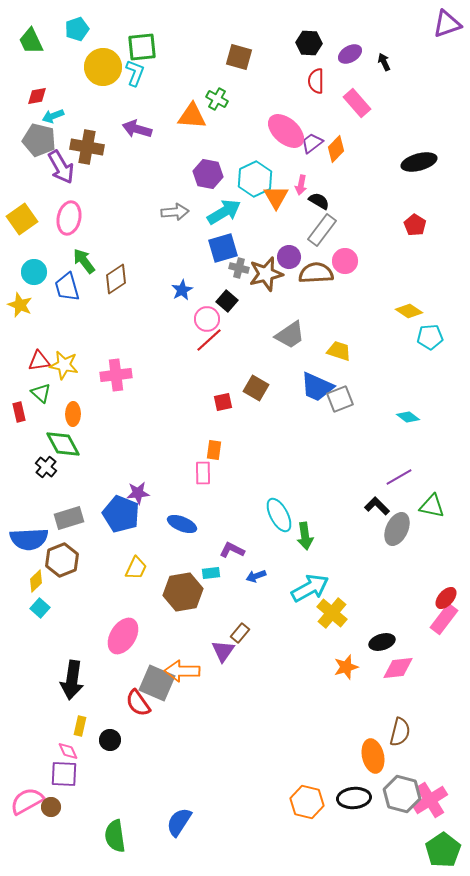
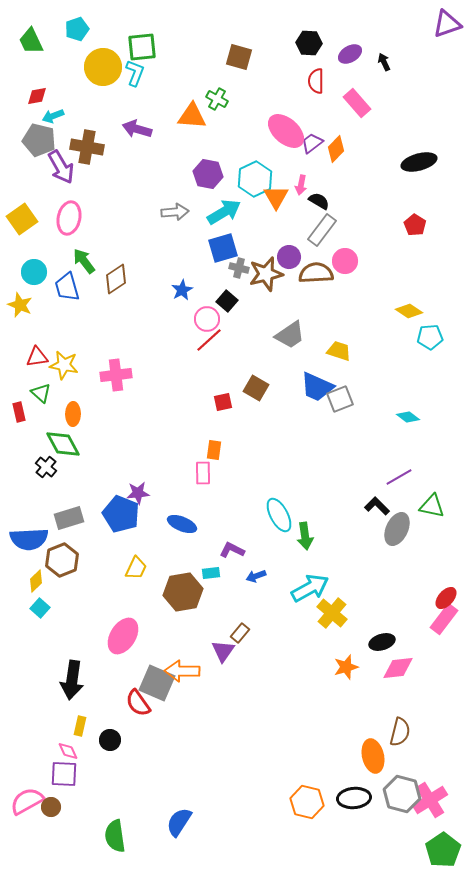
red triangle at (39, 361): moved 2 px left, 4 px up
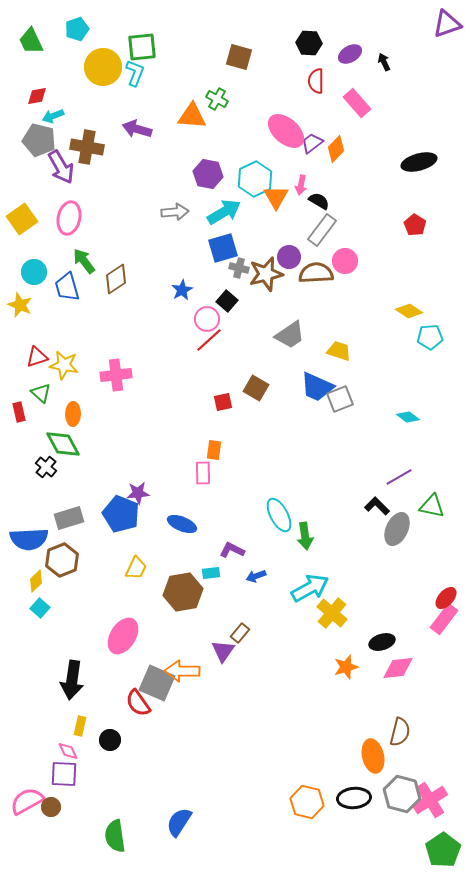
red triangle at (37, 357): rotated 10 degrees counterclockwise
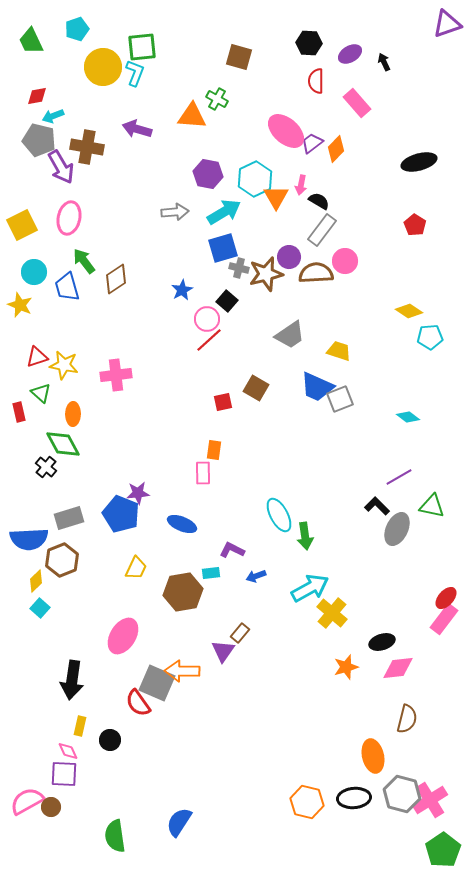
yellow square at (22, 219): moved 6 px down; rotated 8 degrees clockwise
brown semicircle at (400, 732): moved 7 px right, 13 px up
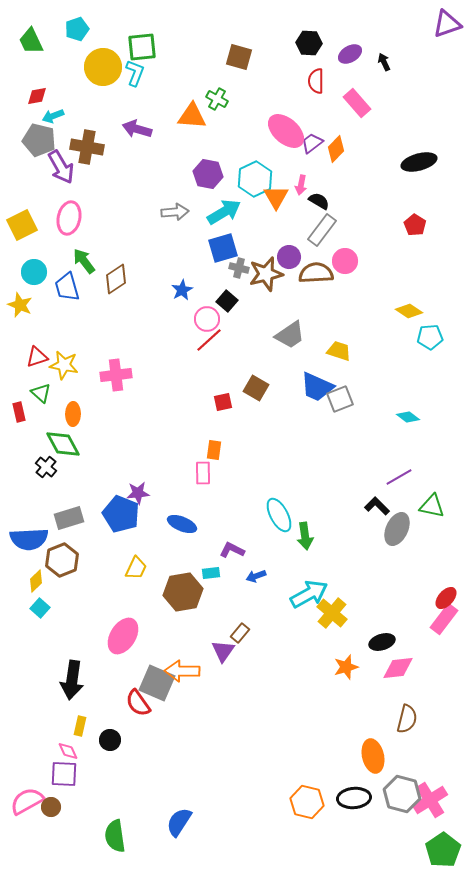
cyan arrow at (310, 588): moved 1 px left, 6 px down
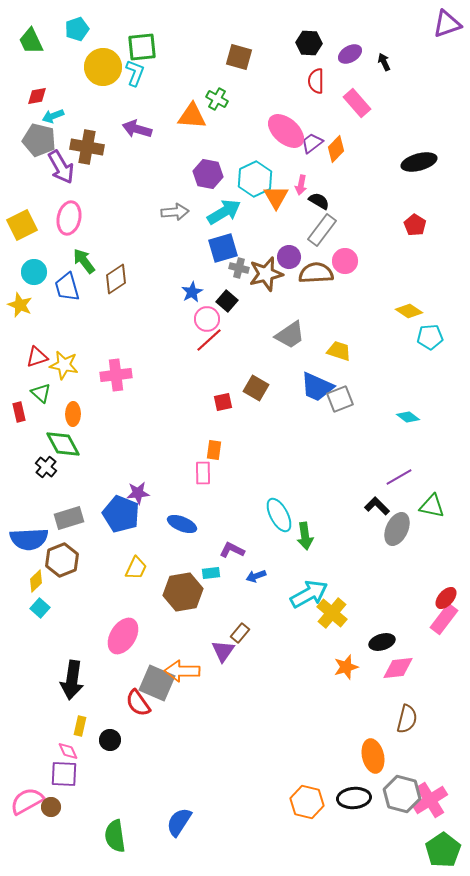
blue star at (182, 290): moved 10 px right, 2 px down
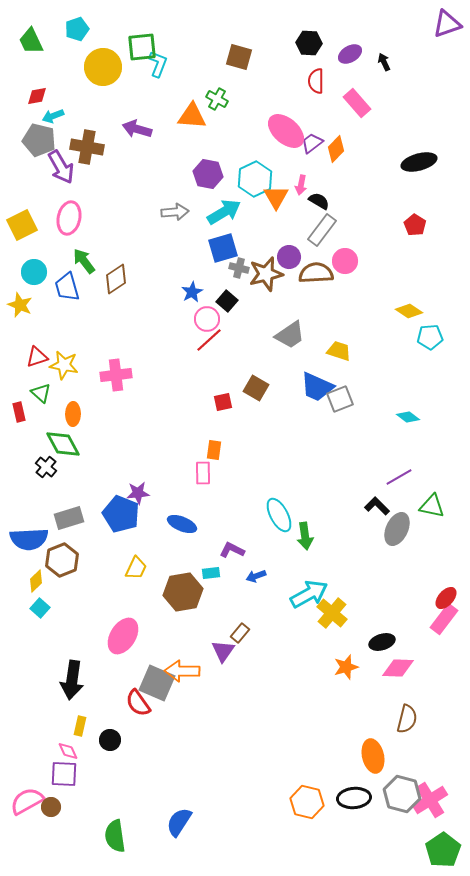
cyan L-shape at (135, 73): moved 23 px right, 9 px up
pink diamond at (398, 668): rotated 8 degrees clockwise
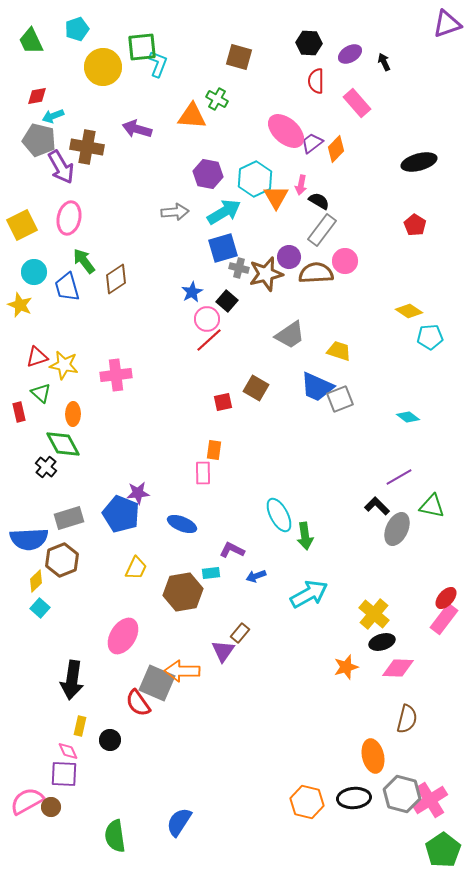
yellow cross at (332, 613): moved 42 px right, 1 px down
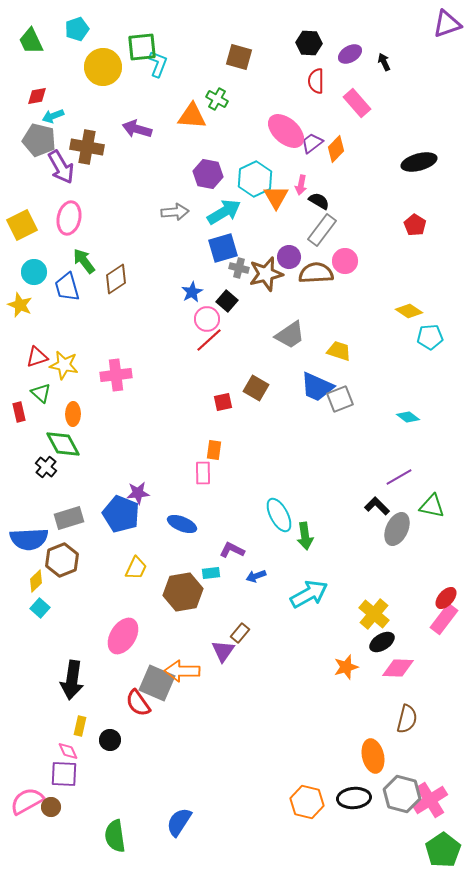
black ellipse at (382, 642): rotated 15 degrees counterclockwise
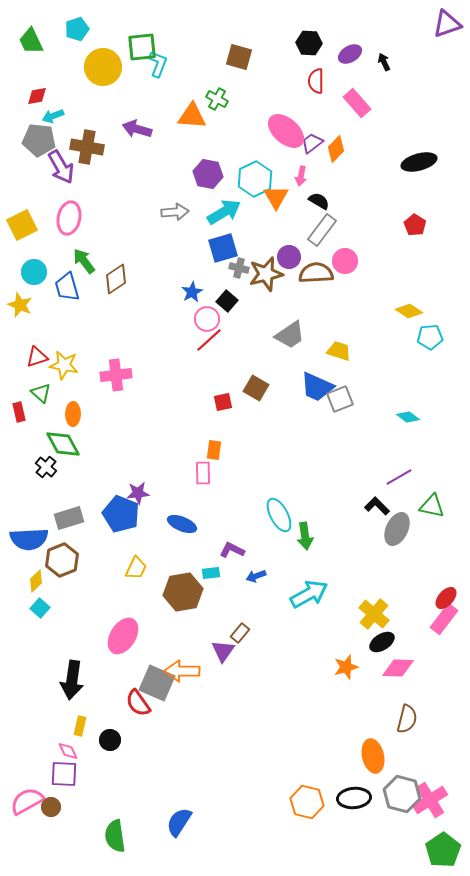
gray pentagon at (39, 140): rotated 8 degrees counterclockwise
pink arrow at (301, 185): moved 9 px up
